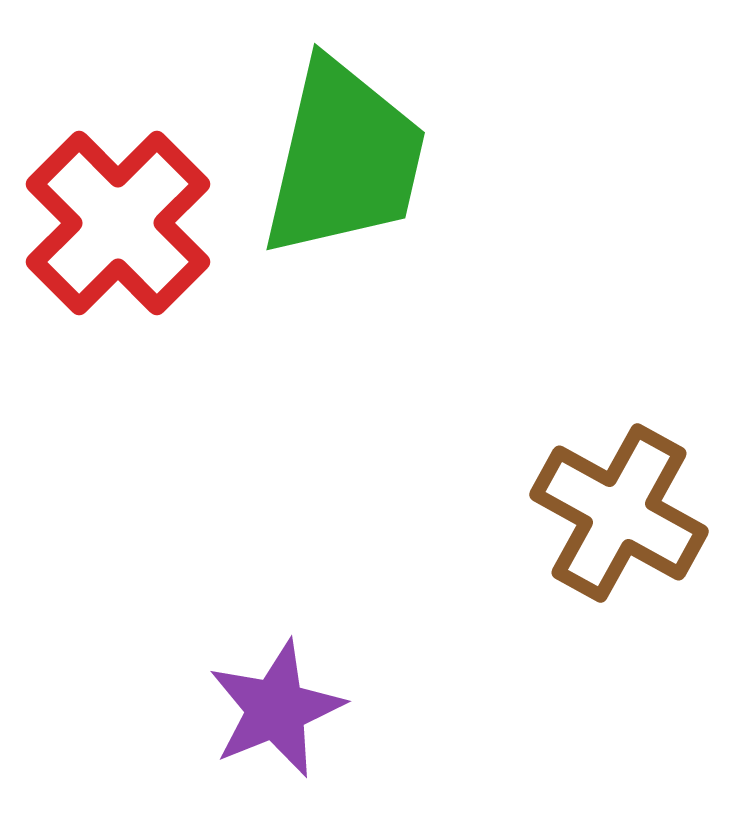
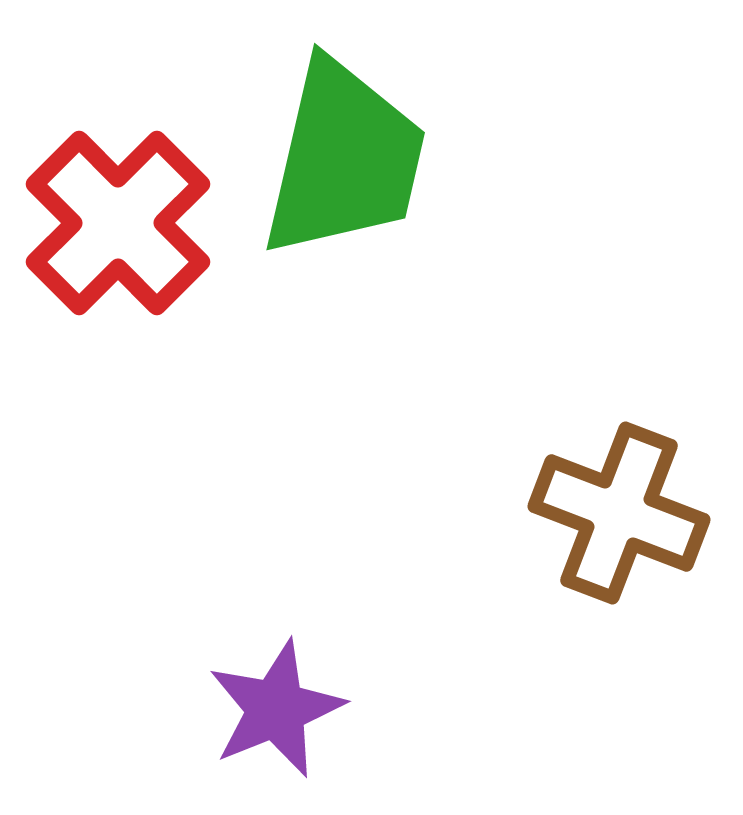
brown cross: rotated 8 degrees counterclockwise
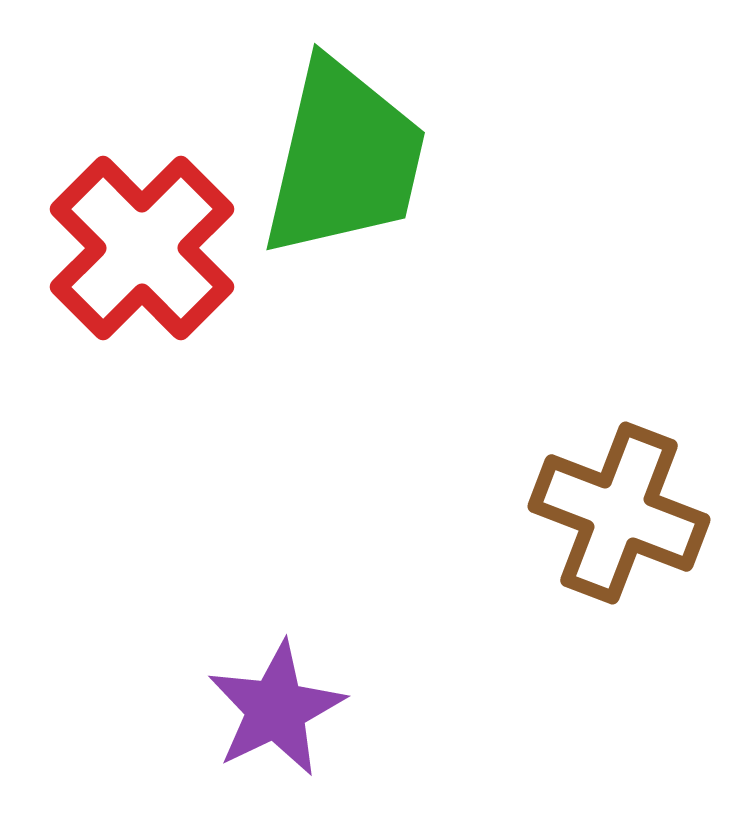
red cross: moved 24 px right, 25 px down
purple star: rotated 4 degrees counterclockwise
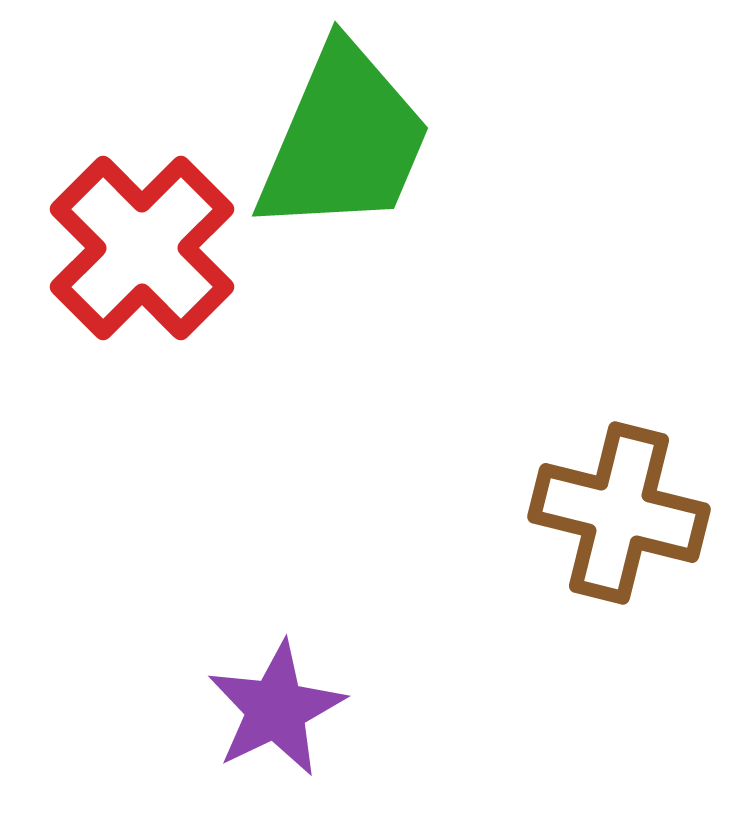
green trapezoid: moved 19 px up; rotated 10 degrees clockwise
brown cross: rotated 7 degrees counterclockwise
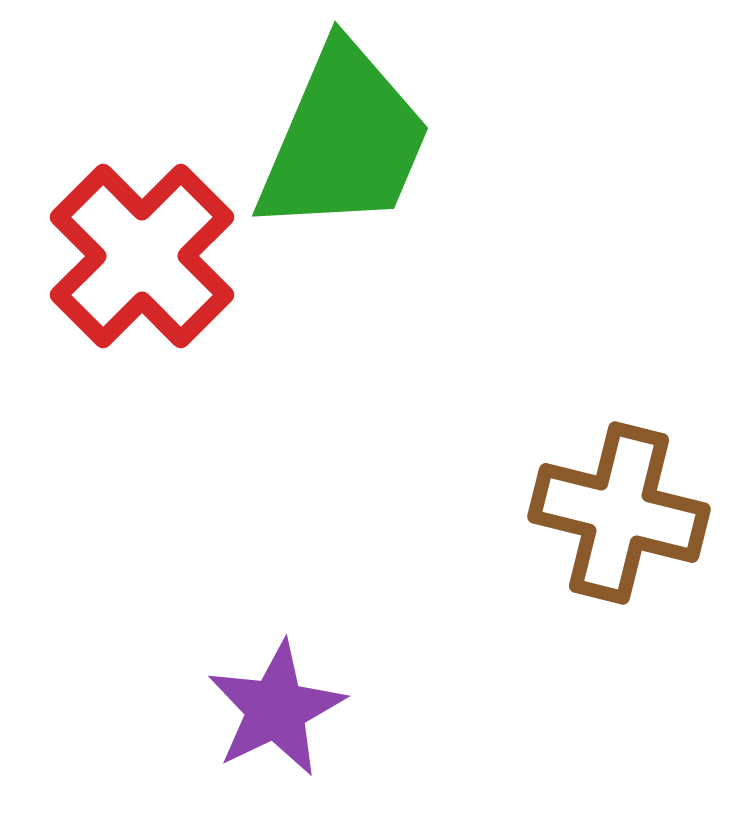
red cross: moved 8 px down
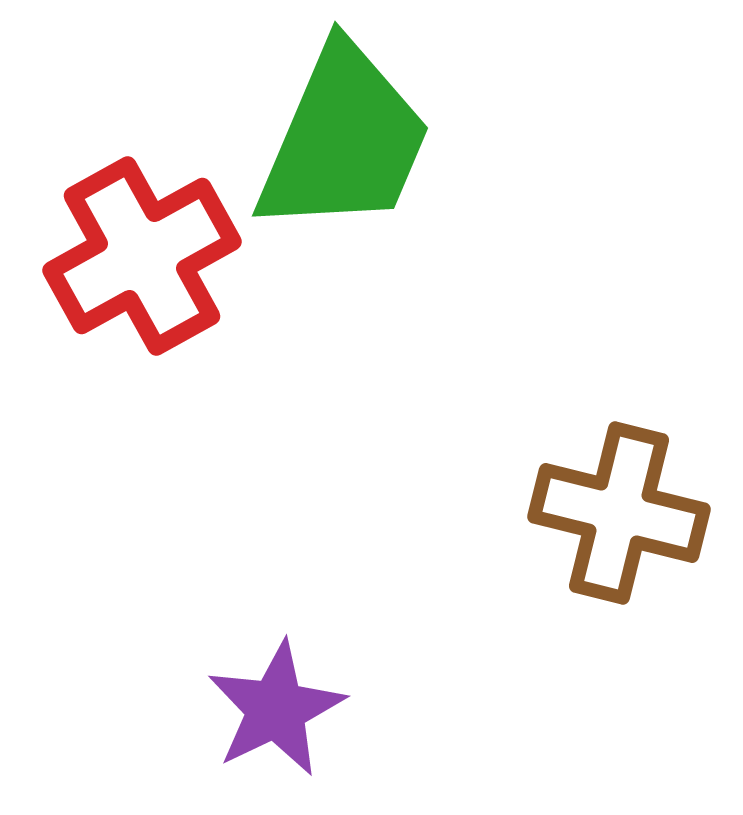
red cross: rotated 16 degrees clockwise
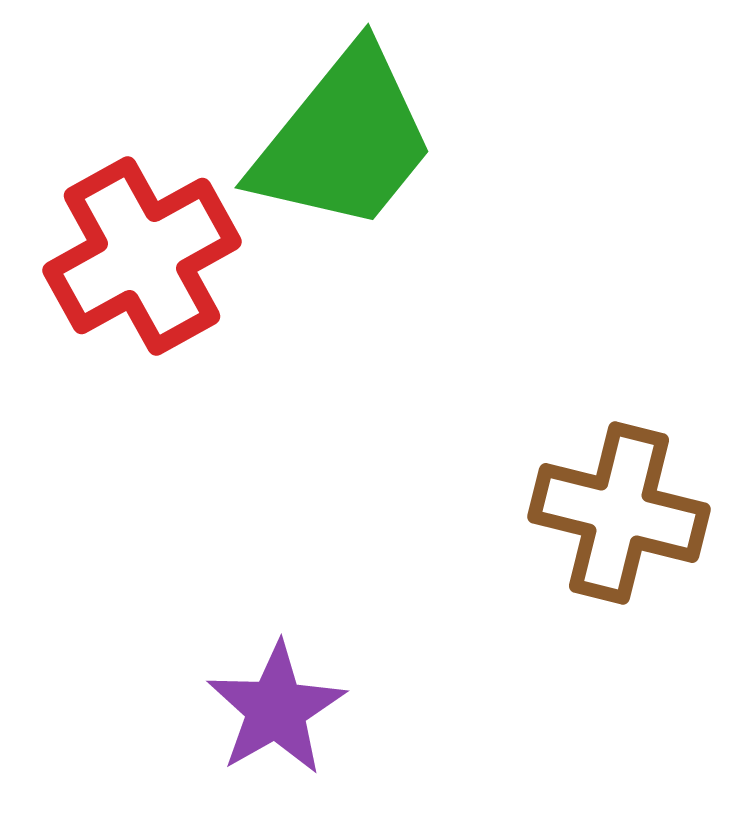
green trapezoid: rotated 16 degrees clockwise
purple star: rotated 4 degrees counterclockwise
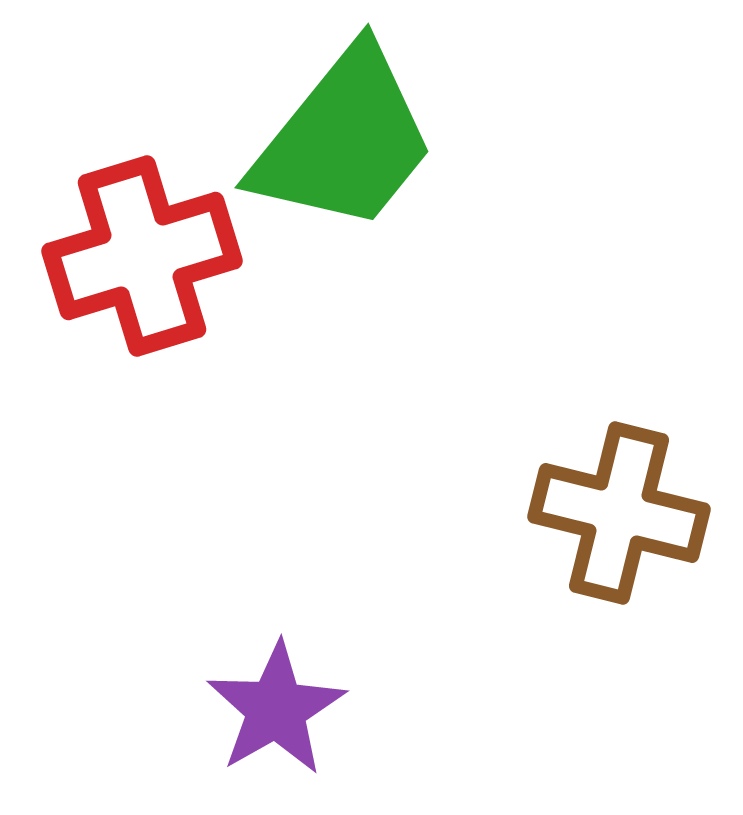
red cross: rotated 12 degrees clockwise
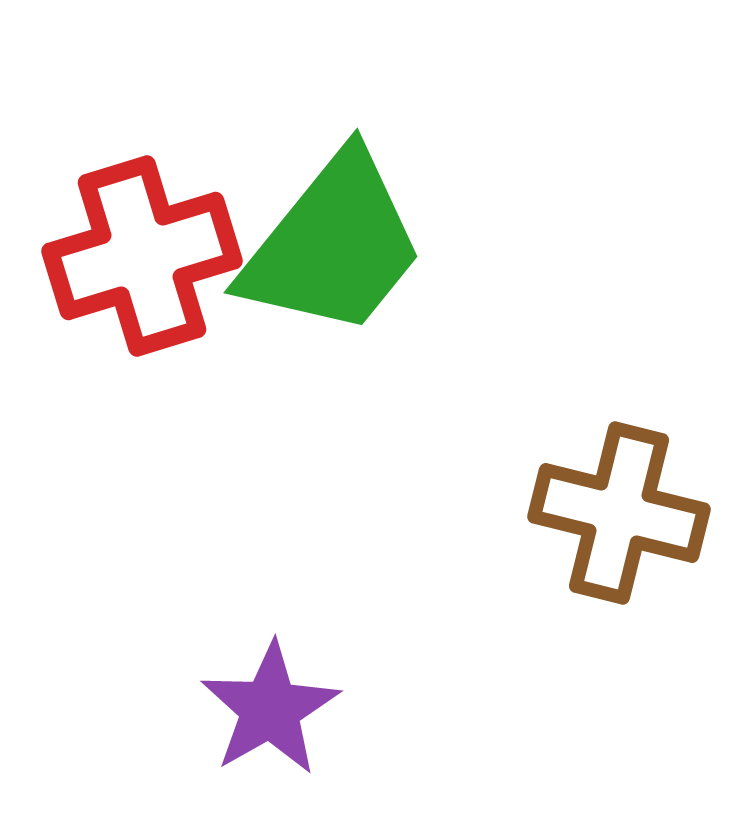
green trapezoid: moved 11 px left, 105 px down
purple star: moved 6 px left
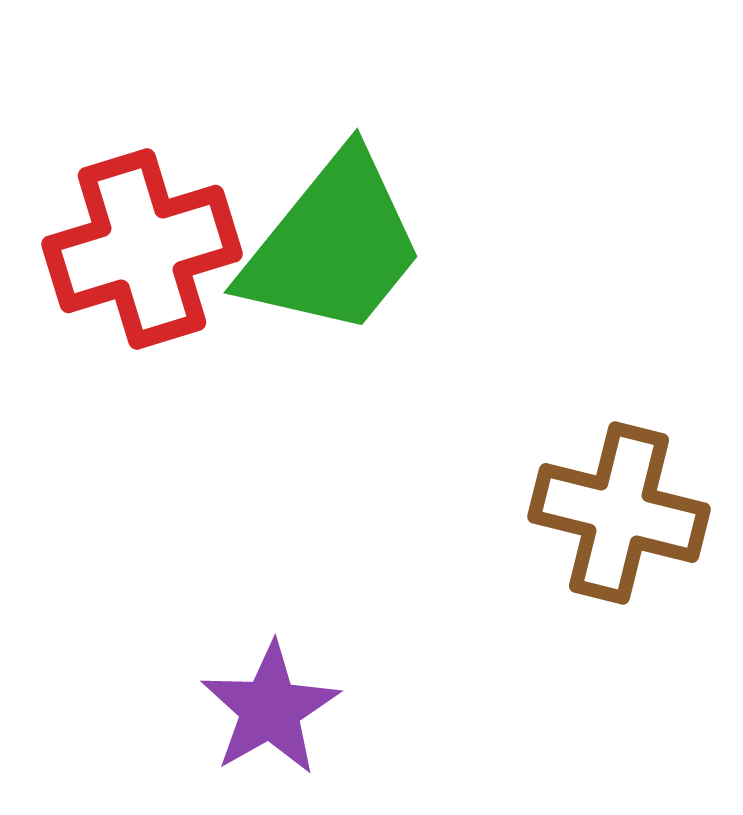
red cross: moved 7 px up
